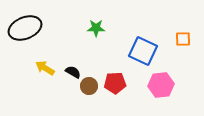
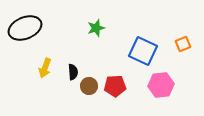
green star: rotated 18 degrees counterclockwise
orange square: moved 5 px down; rotated 21 degrees counterclockwise
yellow arrow: rotated 102 degrees counterclockwise
black semicircle: rotated 56 degrees clockwise
red pentagon: moved 3 px down
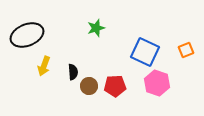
black ellipse: moved 2 px right, 7 px down
orange square: moved 3 px right, 6 px down
blue square: moved 2 px right, 1 px down
yellow arrow: moved 1 px left, 2 px up
pink hexagon: moved 4 px left, 2 px up; rotated 25 degrees clockwise
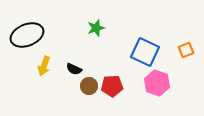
black semicircle: moved 1 px right, 3 px up; rotated 119 degrees clockwise
red pentagon: moved 3 px left
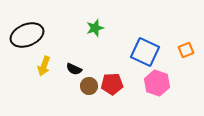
green star: moved 1 px left
red pentagon: moved 2 px up
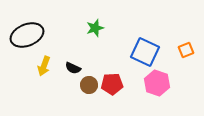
black semicircle: moved 1 px left, 1 px up
brown circle: moved 1 px up
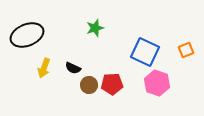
yellow arrow: moved 2 px down
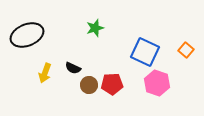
orange square: rotated 28 degrees counterclockwise
yellow arrow: moved 1 px right, 5 px down
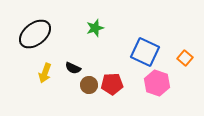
black ellipse: moved 8 px right, 1 px up; rotated 16 degrees counterclockwise
orange square: moved 1 px left, 8 px down
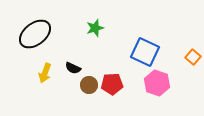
orange square: moved 8 px right, 1 px up
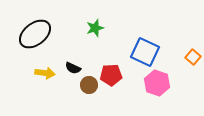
yellow arrow: rotated 102 degrees counterclockwise
red pentagon: moved 1 px left, 9 px up
